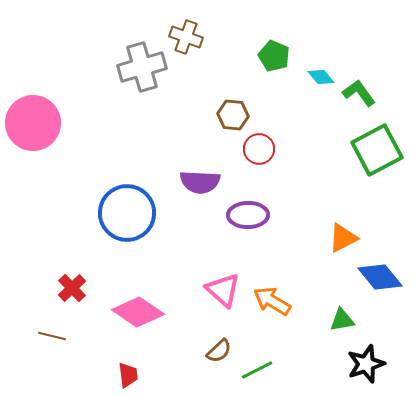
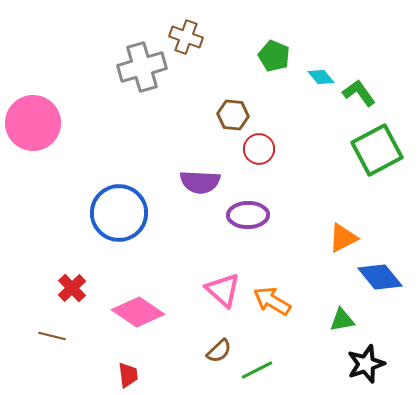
blue circle: moved 8 px left
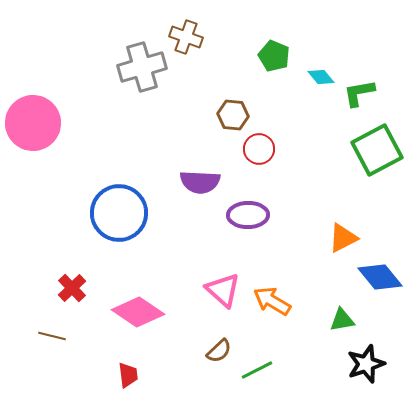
green L-shape: rotated 64 degrees counterclockwise
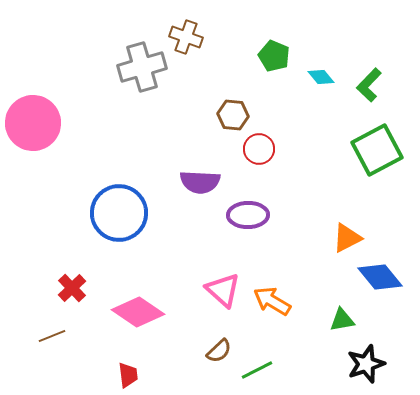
green L-shape: moved 10 px right, 8 px up; rotated 36 degrees counterclockwise
orange triangle: moved 4 px right
brown line: rotated 36 degrees counterclockwise
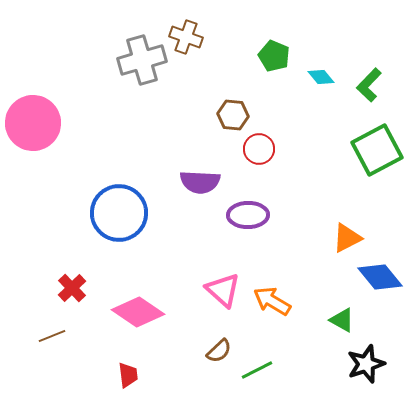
gray cross: moved 7 px up
green triangle: rotated 40 degrees clockwise
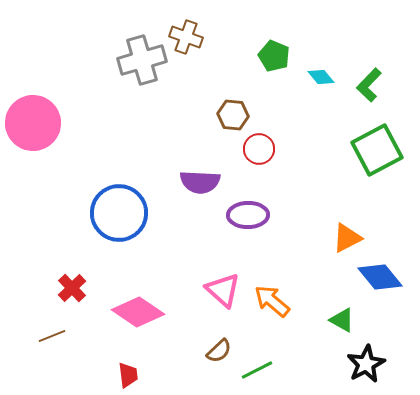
orange arrow: rotated 9 degrees clockwise
black star: rotated 9 degrees counterclockwise
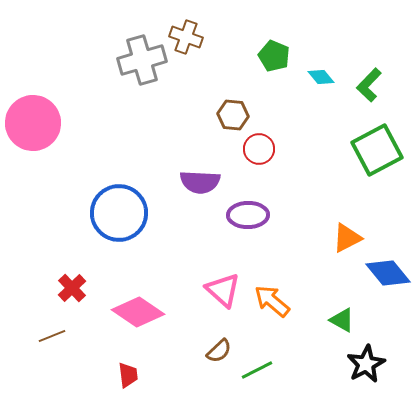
blue diamond: moved 8 px right, 4 px up
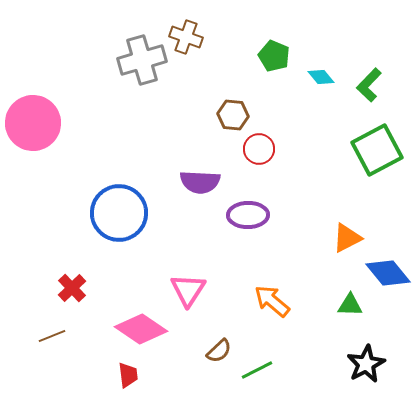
pink triangle: moved 35 px left; rotated 21 degrees clockwise
pink diamond: moved 3 px right, 17 px down
green triangle: moved 8 px right, 15 px up; rotated 28 degrees counterclockwise
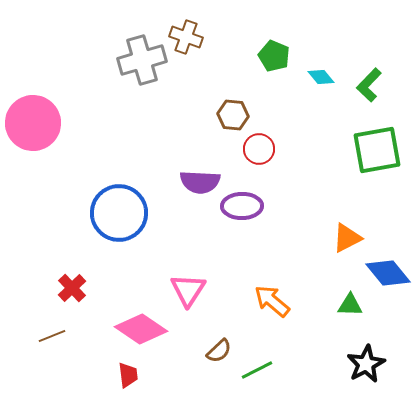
green square: rotated 18 degrees clockwise
purple ellipse: moved 6 px left, 9 px up
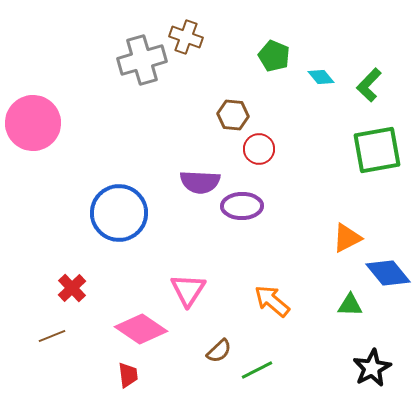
black star: moved 6 px right, 4 px down
